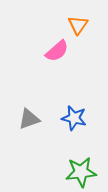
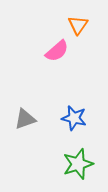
gray triangle: moved 4 px left
green star: moved 3 px left, 8 px up; rotated 12 degrees counterclockwise
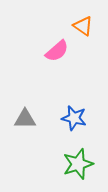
orange triangle: moved 5 px right, 1 px down; rotated 30 degrees counterclockwise
gray triangle: rotated 20 degrees clockwise
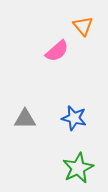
orange triangle: rotated 15 degrees clockwise
green star: moved 4 px down; rotated 8 degrees counterclockwise
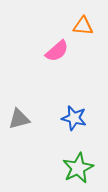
orange triangle: rotated 45 degrees counterclockwise
gray triangle: moved 6 px left; rotated 15 degrees counterclockwise
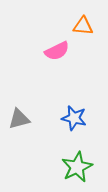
pink semicircle: rotated 15 degrees clockwise
green star: moved 1 px left, 1 px up
